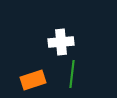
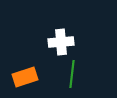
orange rectangle: moved 8 px left, 3 px up
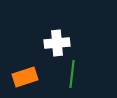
white cross: moved 4 px left, 1 px down
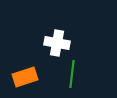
white cross: rotated 15 degrees clockwise
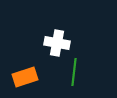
green line: moved 2 px right, 2 px up
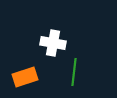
white cross: moved 4 px left
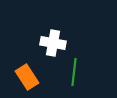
orange rectangle: moved 2 px right; rotated 75 degrees clockwise
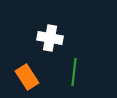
white cross: moved 3 px left, 5 px up
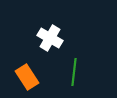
white cross: rotated 20 degrees clockwise
